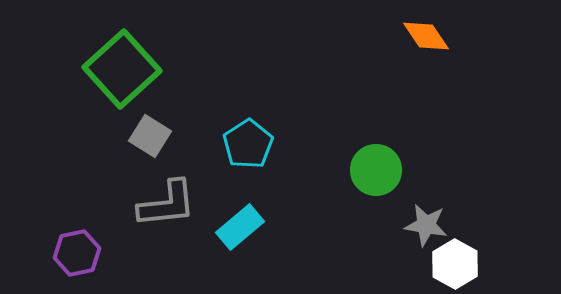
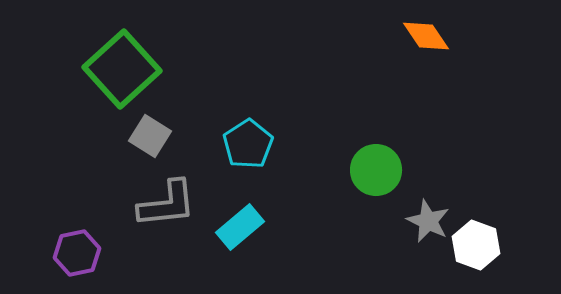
gray star: moved 2 px right, 4 px up; rotated 15 degrees clockwise
white hexagon: moved 21 px right, 19 px up; rotated 9 degrees counterclockwise
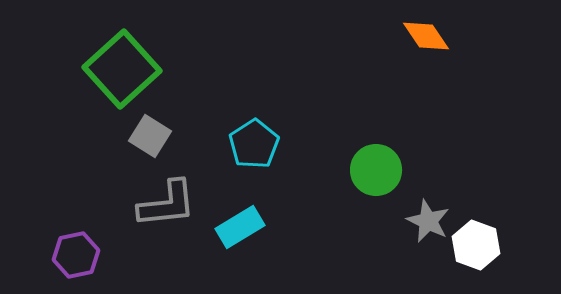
cyan pentagon: moved 6 px right
cyan rectangle: rotated 9 degrees clockwise
purple hexagon: moved 1 px left, 2 px down
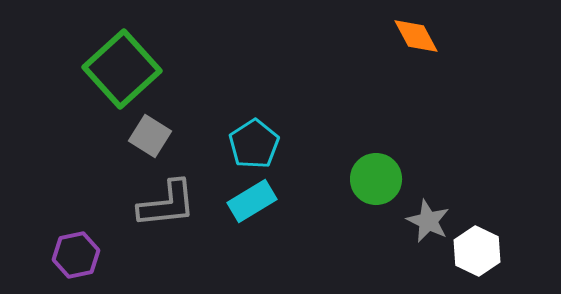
orange diamond: moved 10 px left; rotated 6 degrees clockwise
green circle: moved 9 px down
cyan rectangle: moved 12 px right, 26 px up
white hexagon: moved 1 px right, 6 px down; rotated 6 degrees clockwise
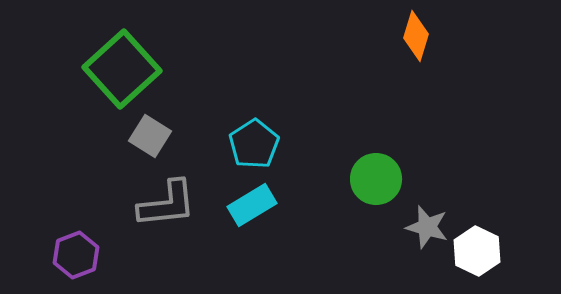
orange diamond: rotated 45 degrees clockwise
cyan rectangle: moved 4 px down
gray star: moved 1 px left, 6 px down; rotated 9 degrees counterclockwise
purple hexagon: rotated 9 degrees counterclockwise
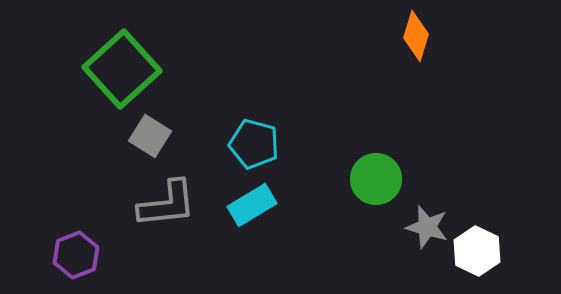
cyan pentagon: rotated 24 degrees counterclockwise
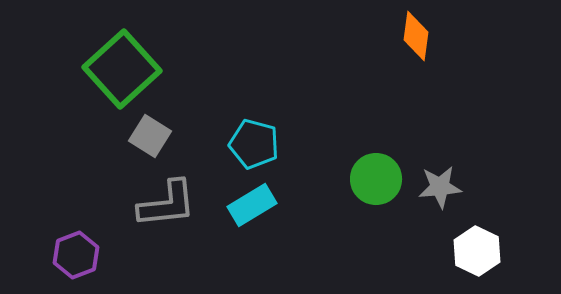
orange diamond: rotated 9 degrees counterclockwise
gray star: moved 13 px right, 40 px up; rotated 21 degrees counterclockwise
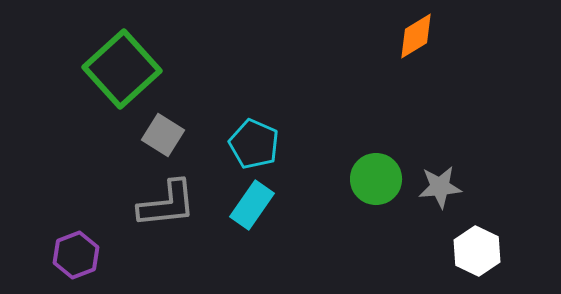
orange diamond: rotated 51 degrees clockwise
gray square: moved 13 px right, 1 px up
cyan pentagon: rotated 9 degrees clockwise
cyan rectangle: rotated 24 degrees counterclockwise
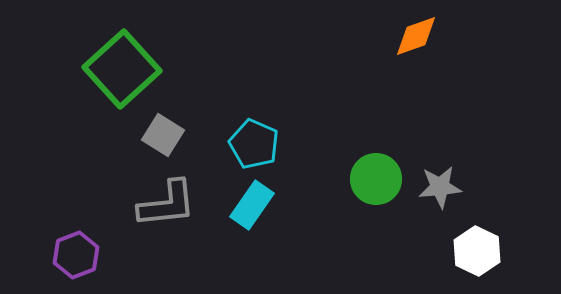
orange diamond: rotated 12 degrees clockwise
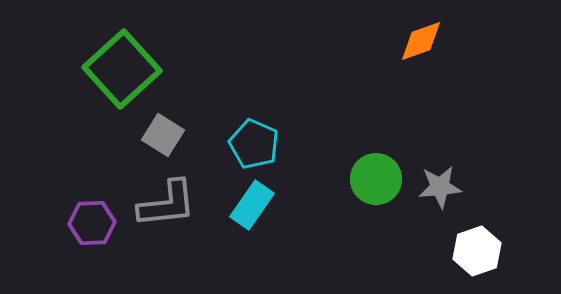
orange diamond: moved 5 px right, 5 px down
white hexagon: rotated 15 degrees clockwise
purple hexagon: moved 16 px right, 32 px up; rotated 18 degrees clockwise
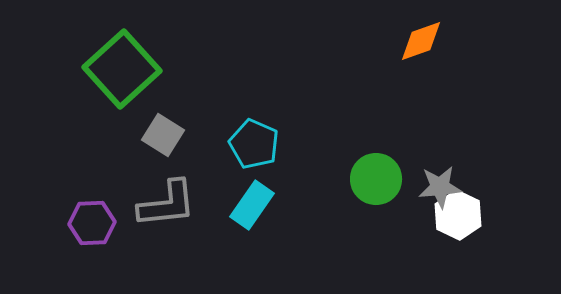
white hexagon: moved 19 px left, 36 px up; rotated 15 degrees counterclockwise
